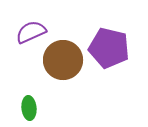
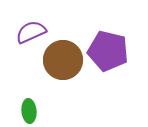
purple pentagon: moved 1 px left, 3 px down
green ellipse: moved 3 px down
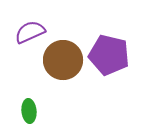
purple semicircle: moved 1 px left
purple pentagon: moved 1 px right, 4 px down
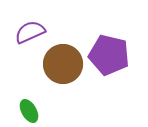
brown circle: moved 4 px down
green ellipse: rotated 25 degrees counterclockwise
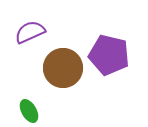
brown circle: moved 4 px down
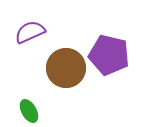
brown circle: moved 3 px right
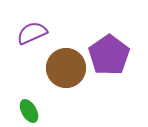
purple semicircle: moved 2 px right, 1 px down
purple pentagon: rotated 24 degrees clockwise
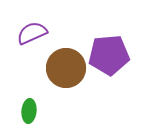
purple pentagon: rotated 30 degrees clockwise
green ellipse: rotated 35 degrees clockwise
